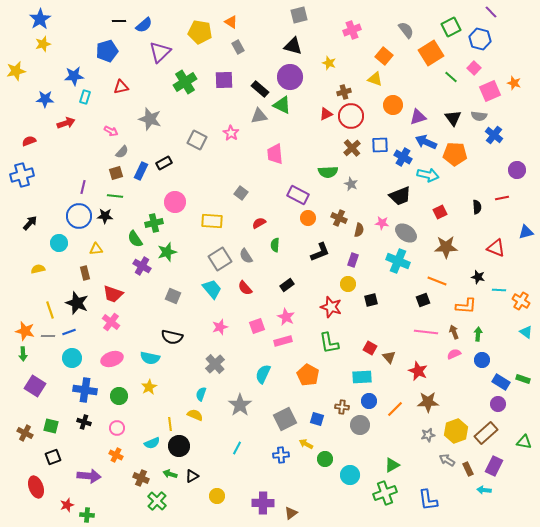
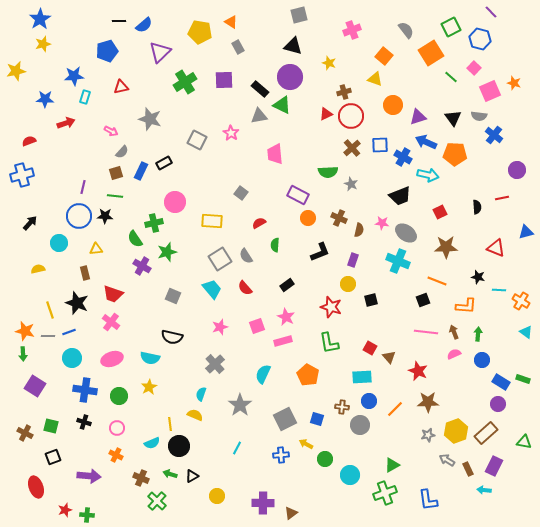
red star at (67, 505): moved 2 px left, 5 px down
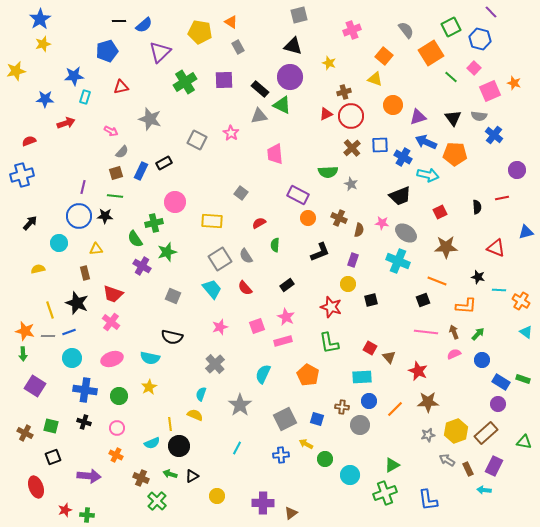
green arrow at (478, 334): rotated 40 degrees clockwise
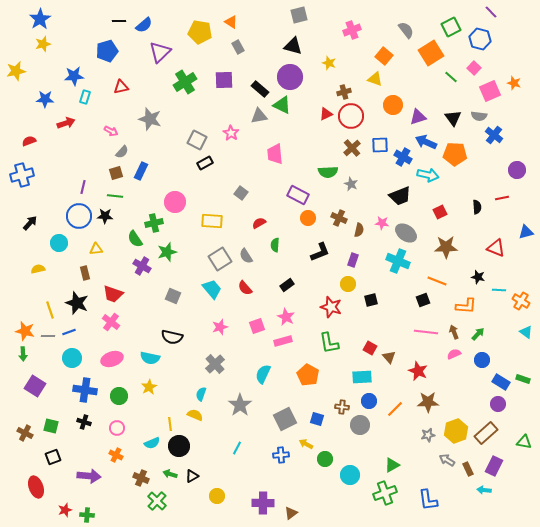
black rectangle at (164, 163): moved 41 px right
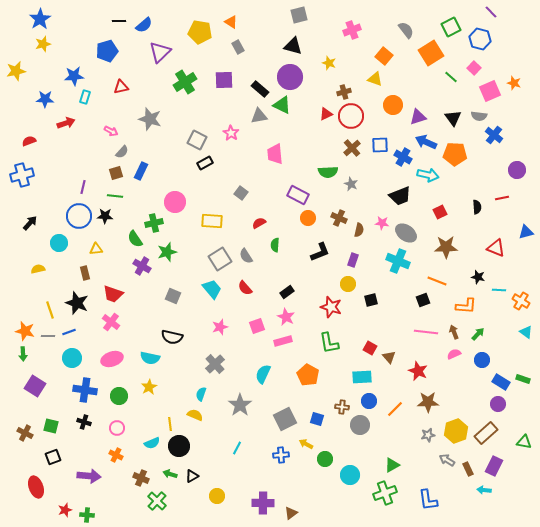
black rectangle at (287, 285): moved 7 px down
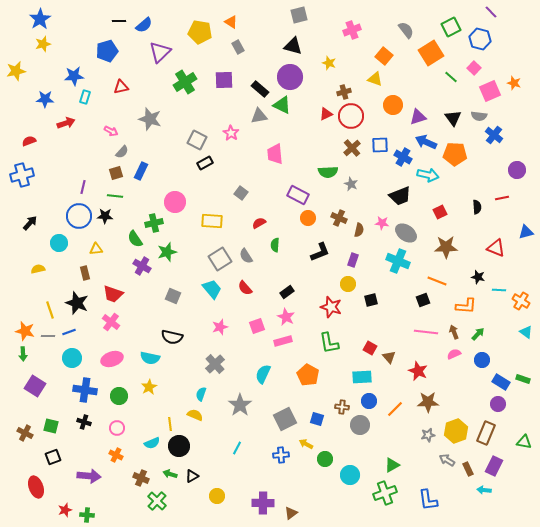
brown rectangle at (486, 433): rotated 25 degrees counterclockwise
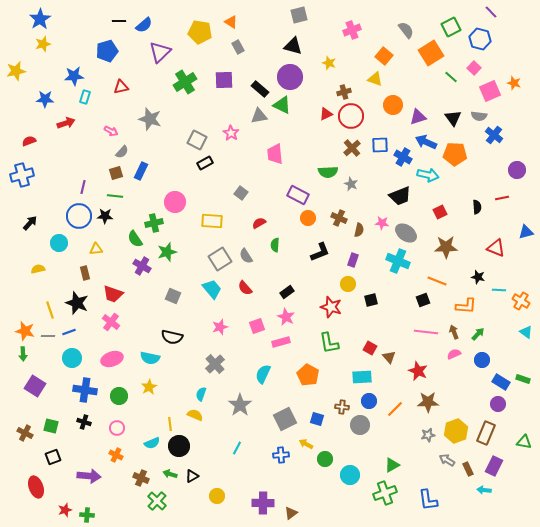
pink rectangle at (283, 341): moved 2 px left, 1 px down
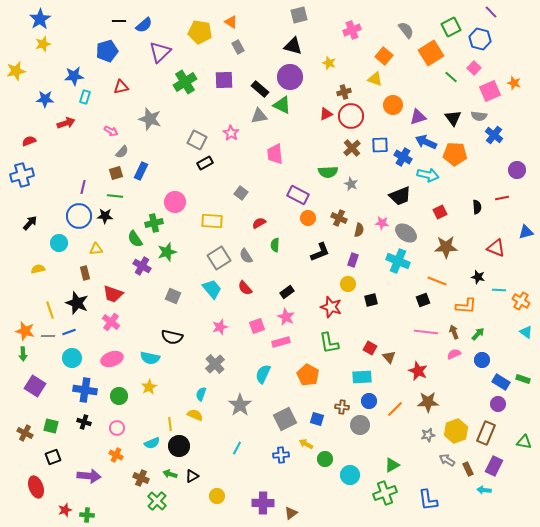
gray square at (220, 259): moved 1 px left, 1 px up
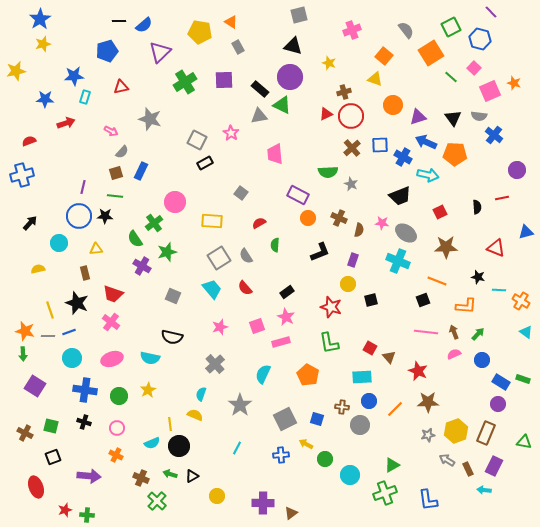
green cross at (154, 223): rotated 24 degrees counterclockwise
yellow star at (149, 387): moved 1 px left, 3 px down
